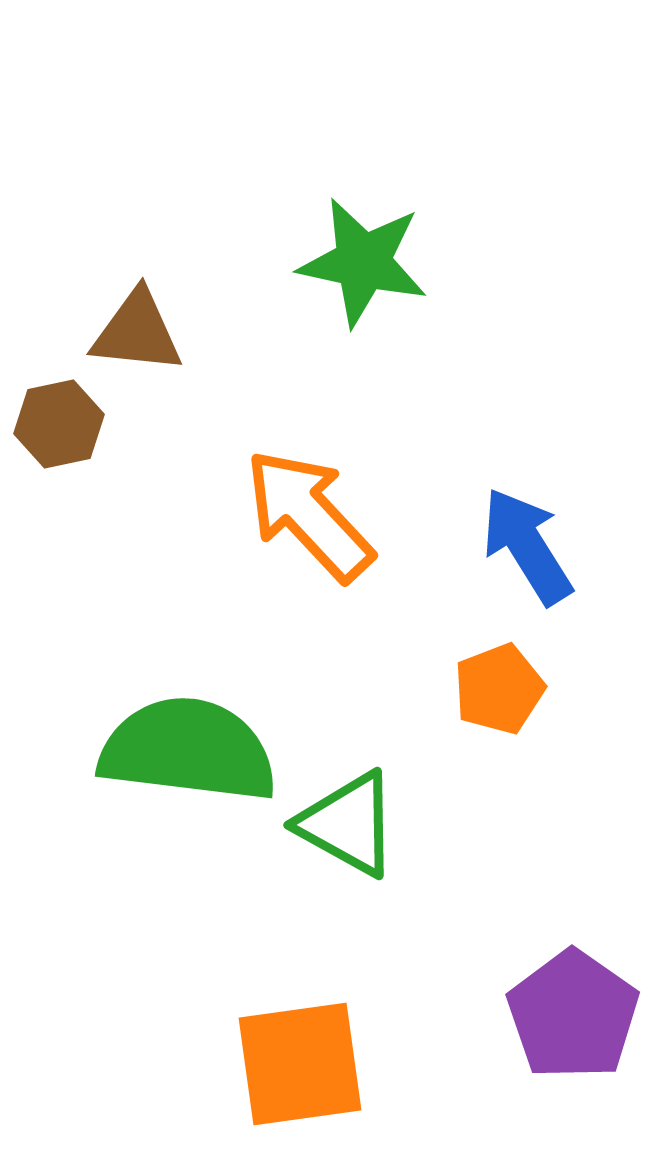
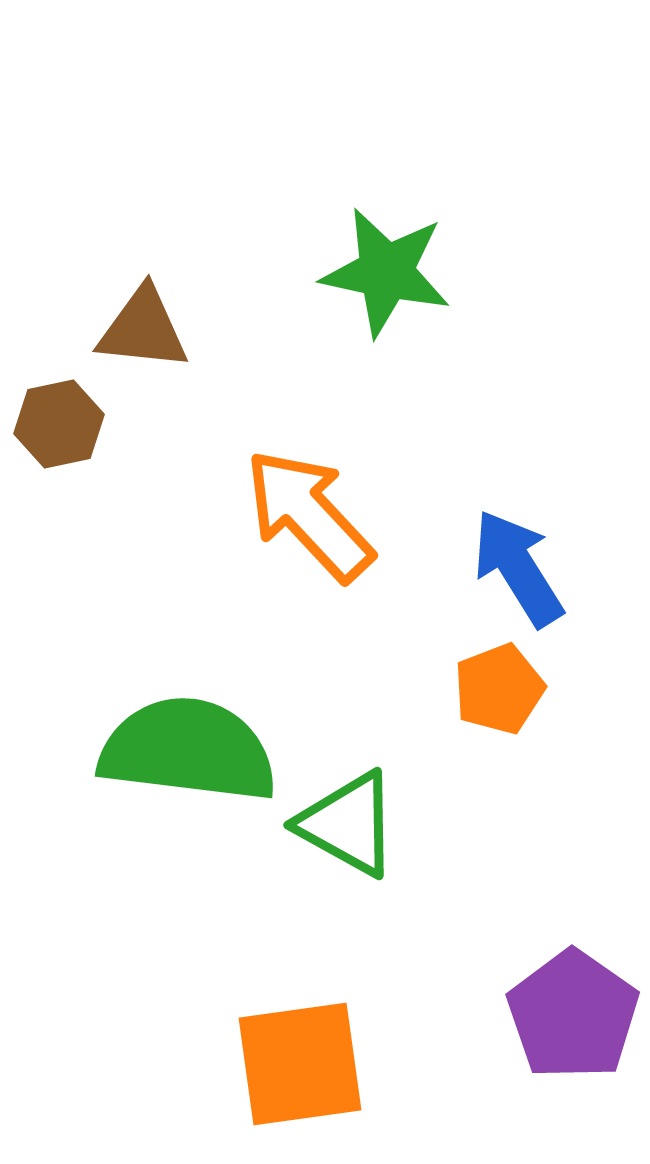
green star: moved 23 px right, 10 px down
brown triangle: moved 6 px right, 3 px up
blue arrow: moved 9 px left, 22 px down
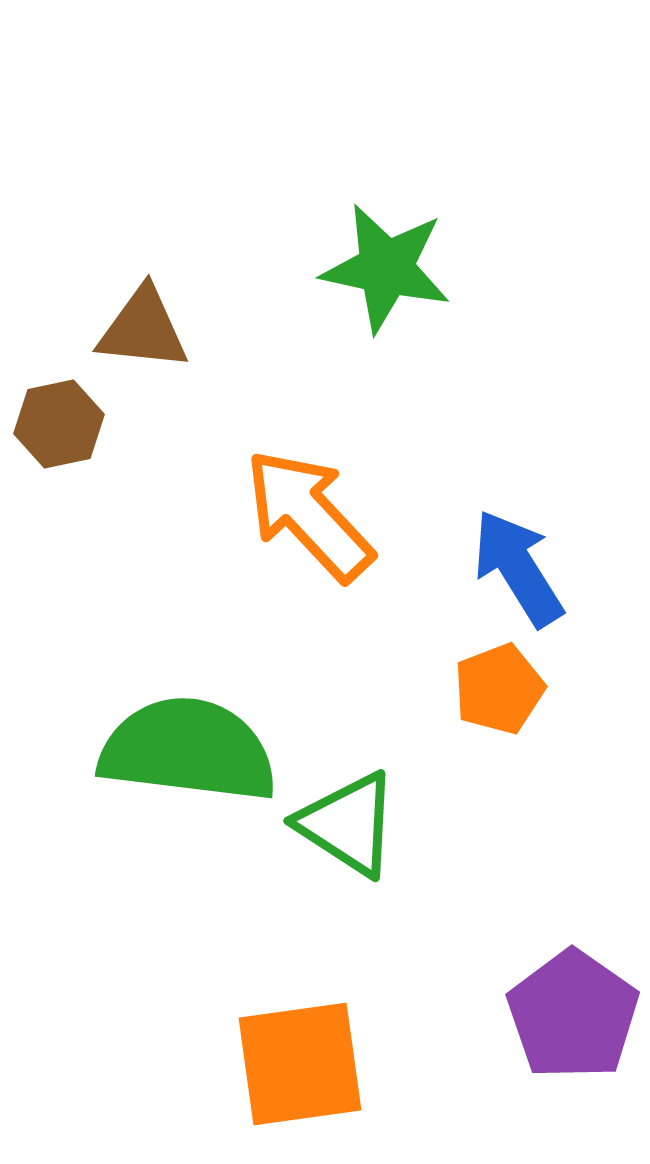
green star: moved 4 px up
green triangle: rotated 4 degrees clockwise
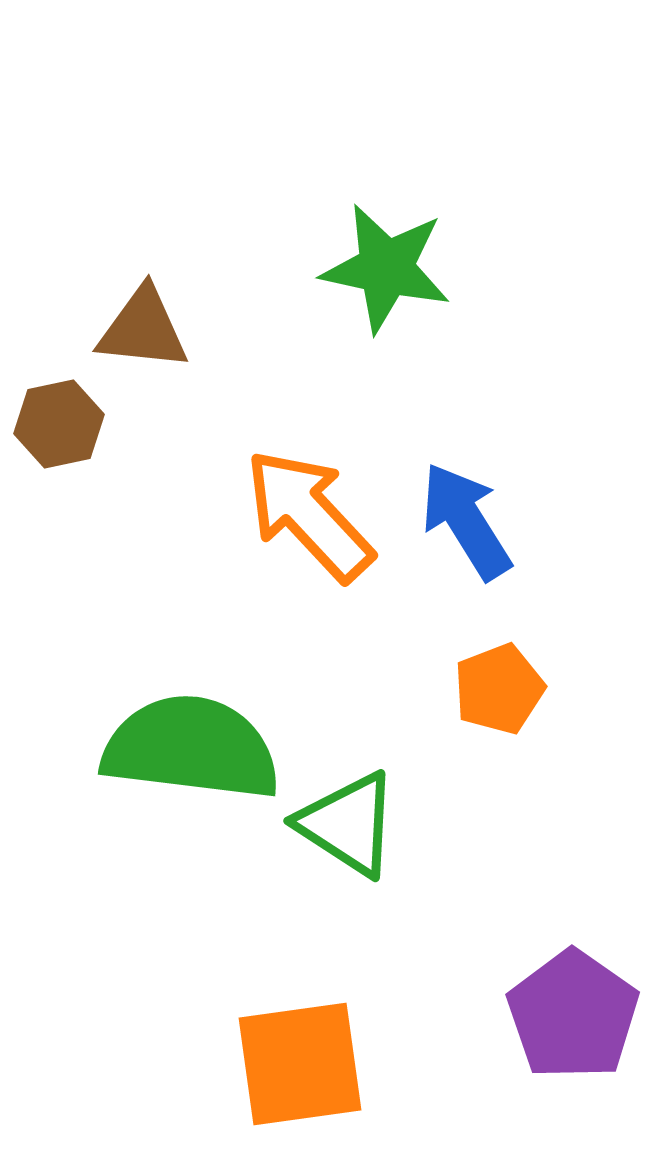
blue arrow: moved 52 px left, 47 px up
green semicircle: moved 3 px right, 2 px up
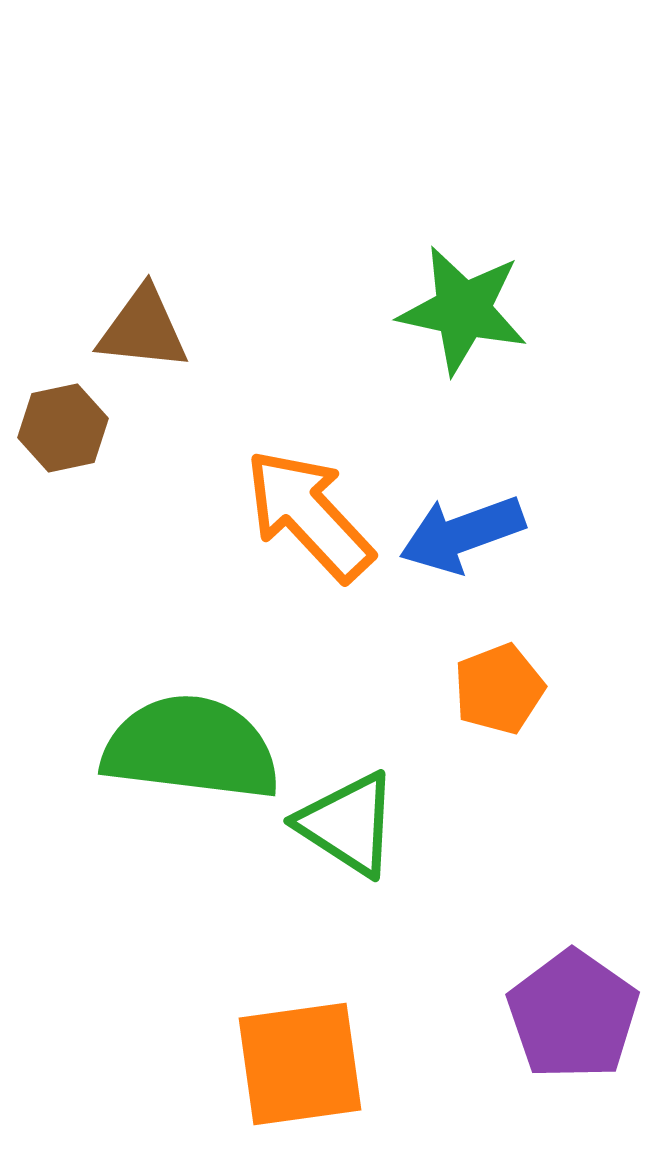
green star: moved 77 px right, 42 px down
brown hexagon: moved 4 px right, 4 px down
blue arrow: moved 4 px left, 13 px down; rotated 78 degrees counterclockwise
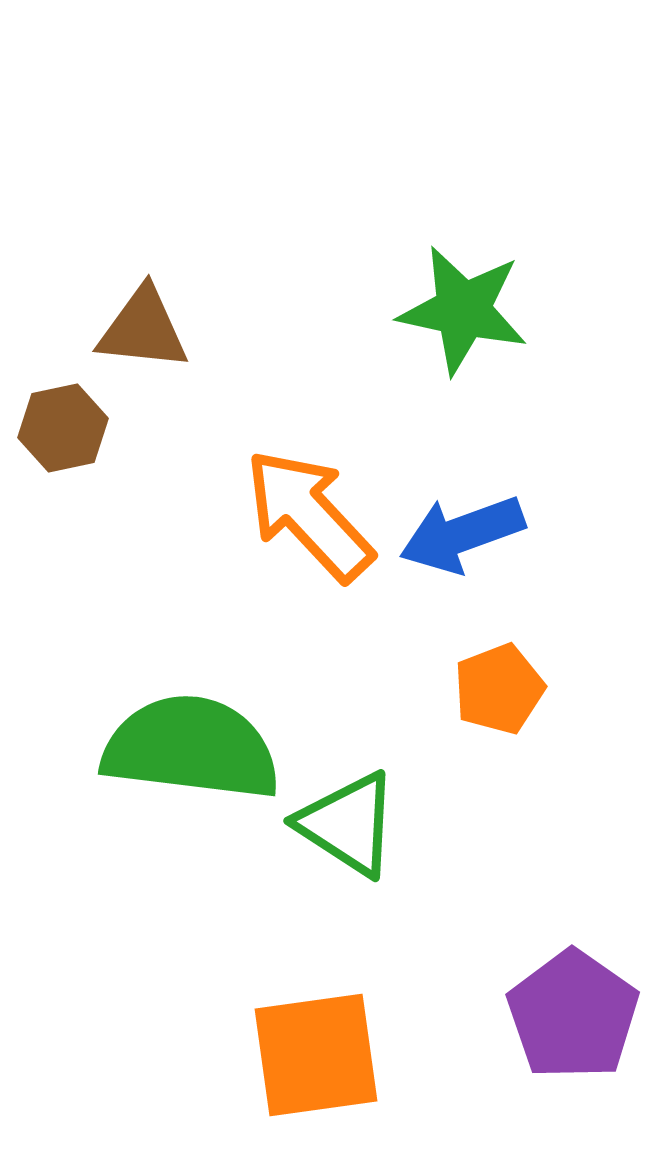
orange square: moved 16 px right, 9 px up
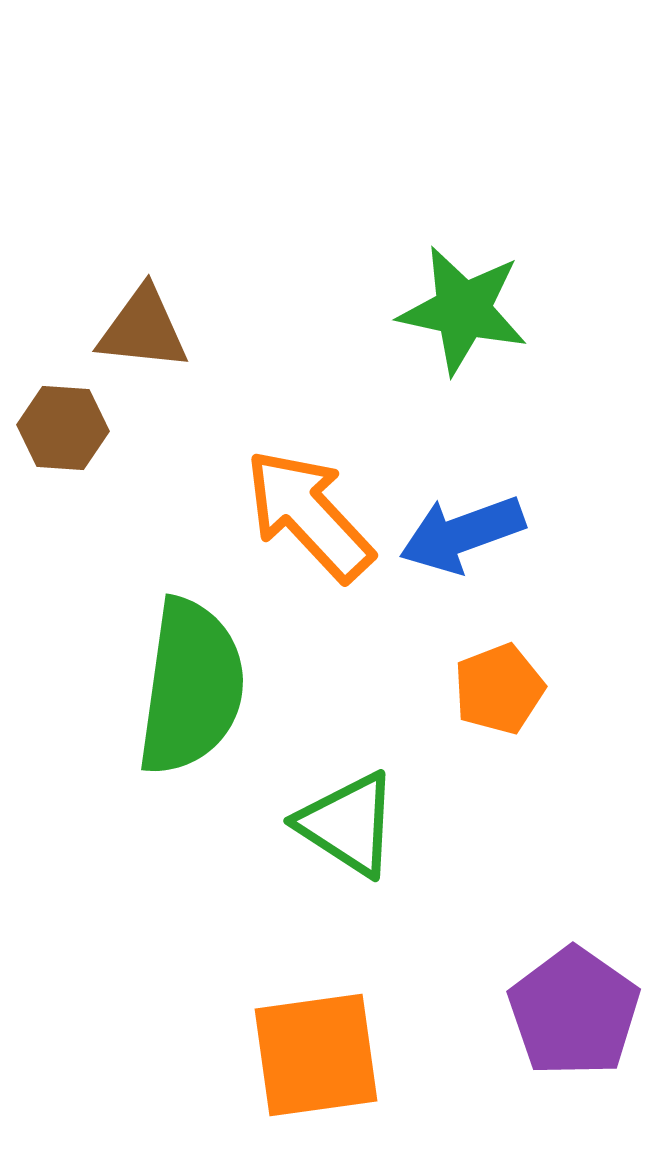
brown hexagon: rotated 16 degrees clockwise
green semicircle: moved 61 px up; rotated 91 degrees clockwise
purple pentagon: moved 1 px right, 3 px up
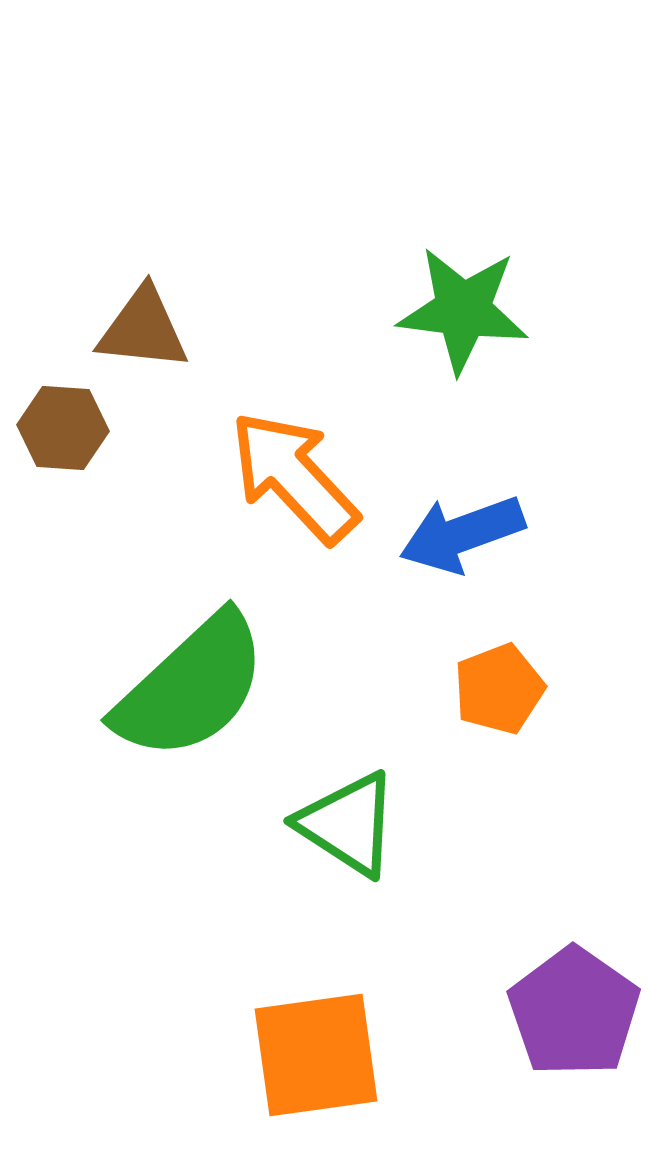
green star: rotated 5 degrees counterclockwise
orange arrow: moved 15 px left, 38 px up
green semicircle: rotated 39 degrees clockwise
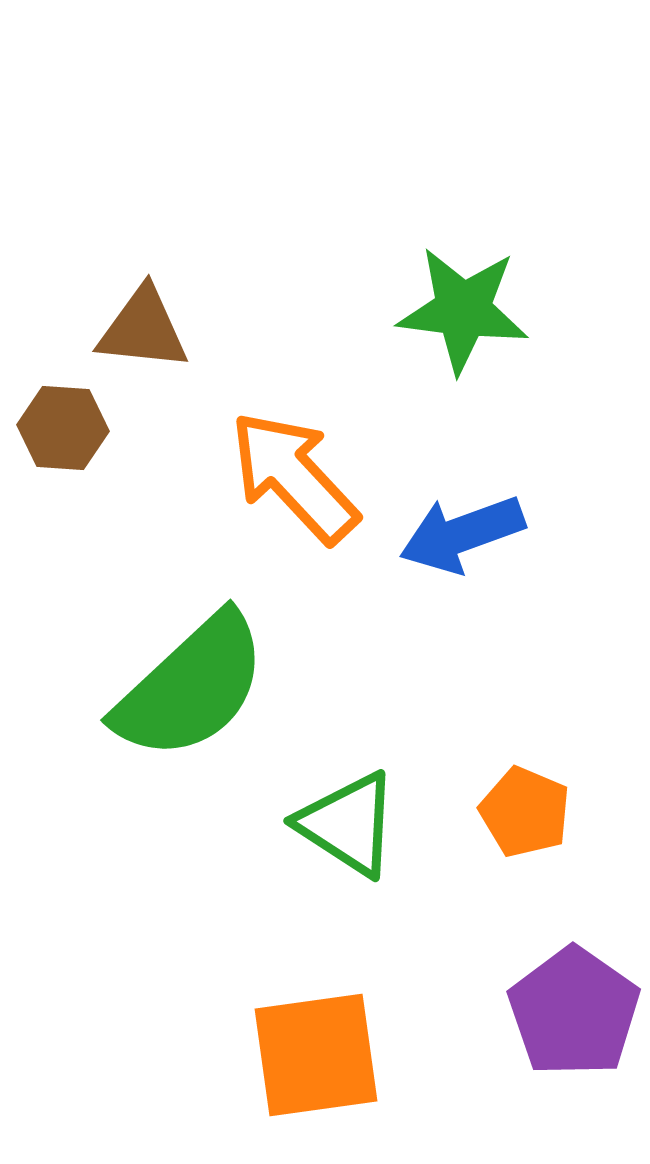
orange pentagon: moved 26 px right, 123 px down; rotated 28 degrees counterclockwise
